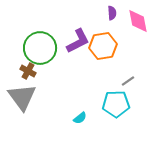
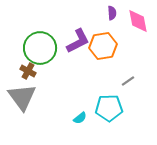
cyan pentagon: moved 7 px left, 4 px down
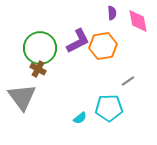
brown cross: moved 10 px right, 2 px up
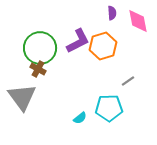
orange hexagon: rotated 8 degrees counterclockwise
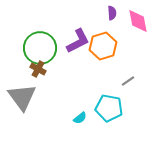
cyan pentagon: rotated 12 degrees clockwise
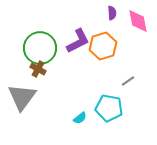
gray triangle: rotated 12 degrees clockwise
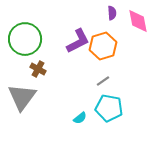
green circle: moved 15 px left, 9 px up
gray line: moved 25 px left
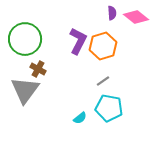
pink diamond: moved 2 px left, 4 px up; rotated 40 degrees counterclockwise
purple L-shape: rotated 36 degrees counterclockwise
gray triangle: moved 3 px right, 7 px up
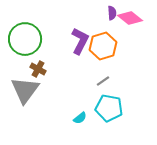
pink diamond: moved 6 px left, 1 px down
purple L-shape: moved 2 px right
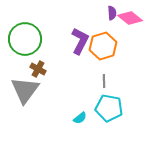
gray line: moved 1 px right; rotated 56 degrees counterclockwise
